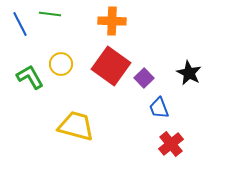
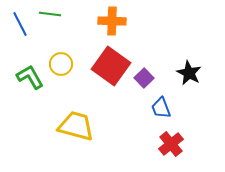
blue trapezoid: moved 2 px right
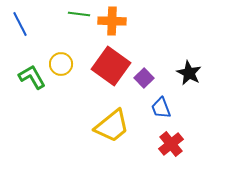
green line: moved 29 px right
green L-shape: moved 2 px right
yellow trapezoid: moved 36 px right; rotated 126 degrees clockwise
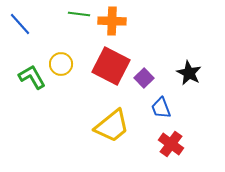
blue line: rotated 15 degrees counterclockwise
red square: rotated 9 degrees counterclockwise
red cross: rotated 15 degrees counterclockwise
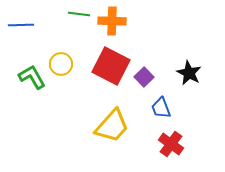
blue line: moved 1 px right, 1 px down; rotated 50 degrees counterclockwise
purple square: moved 1 px up
yellow trapezoid: rotated 9 degrees counterclockwise
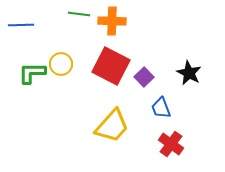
green L-shape: moved 4 px up; rotated 60 degrees counterclockwise
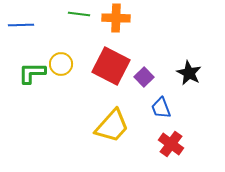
orange cross: moved 4 px right, 3 px up
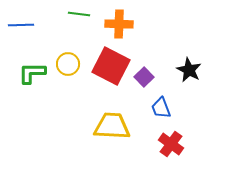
orange cross: moved 3 px right, 6 px down
yellow circle: moved 7 px right
black star: moved 3 px up
yellow trapezoid: rotated 129 degrees counterclockwise
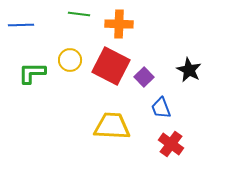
yellow circle: moved 2 px right, 4 px up
